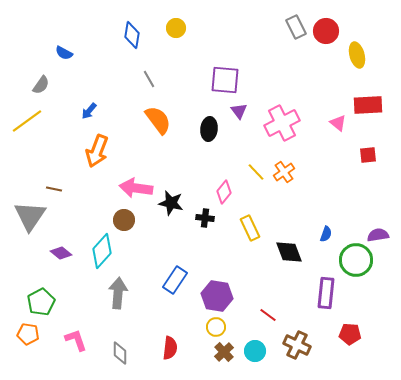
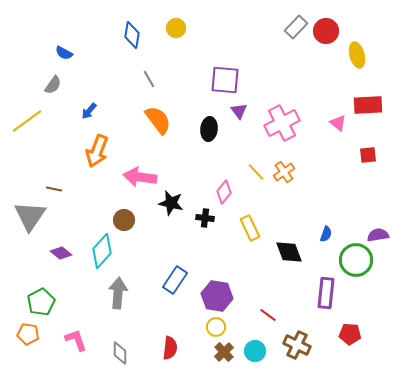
gray rectangle at (296, 27): rotated 70 degrees clockwise
gray semicircle at (41, 85): moved 12 px right
pink arrow at (136, 188): moved 4 px right, 11 px up
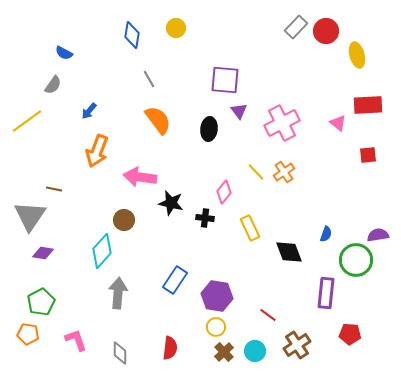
purple diamond at (61, 253): moved 18 px left; rotated 30 degrees counterclockwise
brown cross at (297, 345): rotated 32 degrees clockwise
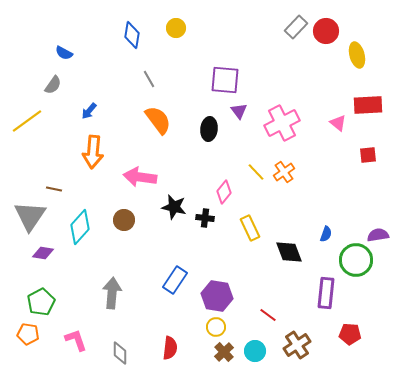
orange arrow at (97, 151): moved 4 px left, 1 px down; rotated 16 degrees counterclockwise
black star at (171, 203): moved 3 px right, 4 px down
cyan diamond at (102, 251): moved 22 px left, 24 px up
gray arrow at (118, 293): moved 6 px left
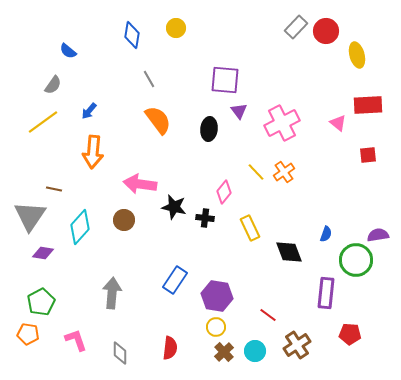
blue semicircle at (64, 53): moved 4 px right, 2 px up; rotated 12 degrees clockwise
yellow line at (27, 121): moved 16 px right, 1 px down
pink arrow at (140, 177): moved 7 px down
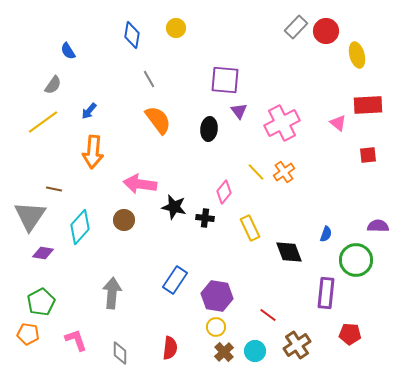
blue semicircle at (68, 51): rotated 18 degrees clockwise
purple semicircle at (378, 235): moved 9 px up; rotated 10 degrees clockwise
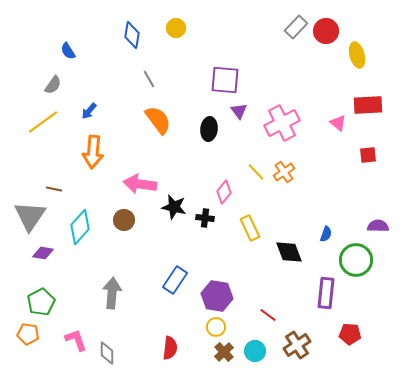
gray diamond at (120, 353): moved 13 px left
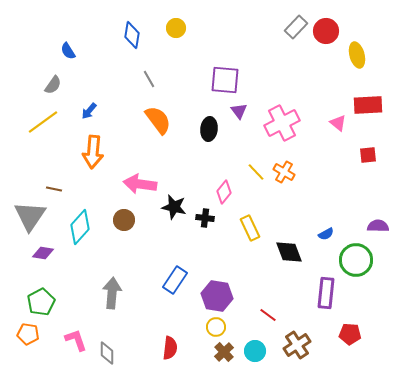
orange cross at (284, 172): rotated 25 degrees counterclockwise
blue semicircle at (326, 234): rotated 42 degrees clockwise
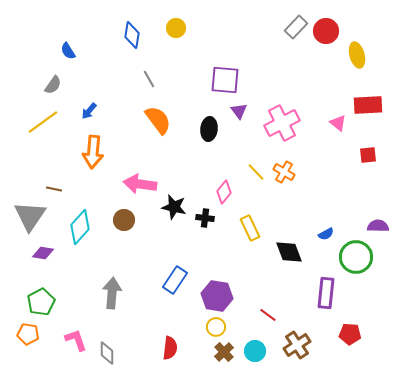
green circle at (356, 260): moved 3 px up
